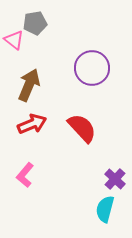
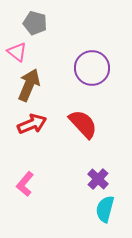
gray pentagon: rotated 25 degrees clockwise
pink triangle: moved 3 px right, 12 px down
red semicircle: moved 1 px right, 4 px up
pink L-shape: moved 9 px down
purple cross: moved 17 px left
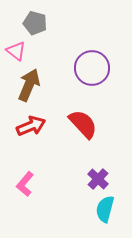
pink triangle: moved 1 px left, 1 px up
red arrow: moved 1 px left, 2 px down
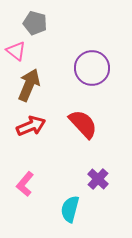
cyan semicircle: moved 35 px left
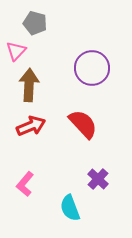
pink triangle: rotated 35 degrees clockwise
brown arrow: rotated 20 degrees counterclockwise
cyan semicircle: moved 1 px up; rotated 36 degrees counterclockwise
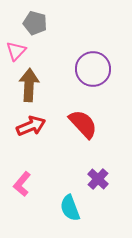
purple circle: moved 1 px right, 1 px down
pink L-shape: moved 3 px left
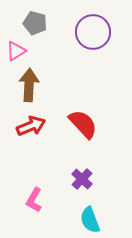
pink triangle: rotated 15 degrees clockwise
purple circle: moved 37 px up
purple cross: moved 16 px left
pink L-shape: moved 12 px right, 16 px down; rotated 10 degrees counterclockwise
cyan semicircle: moved 20 px right, 12 px down
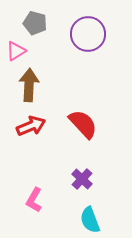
purple circle: moved 5 px left, 2 px down
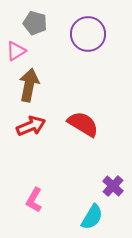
brown arrow: rotated 8 degrees clockwise
red semicircle: rotated 16 degrees counterclockwise
purple cross: moved 31 px right, 7 px down
cyan semicircle: moved 2 px right, 3 px up; rotated 128 degrees counterclockwise
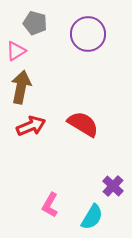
brown arrow: moved 8 px left, 2 px down
pink L-shape: moved 16 px right, 5 px down
